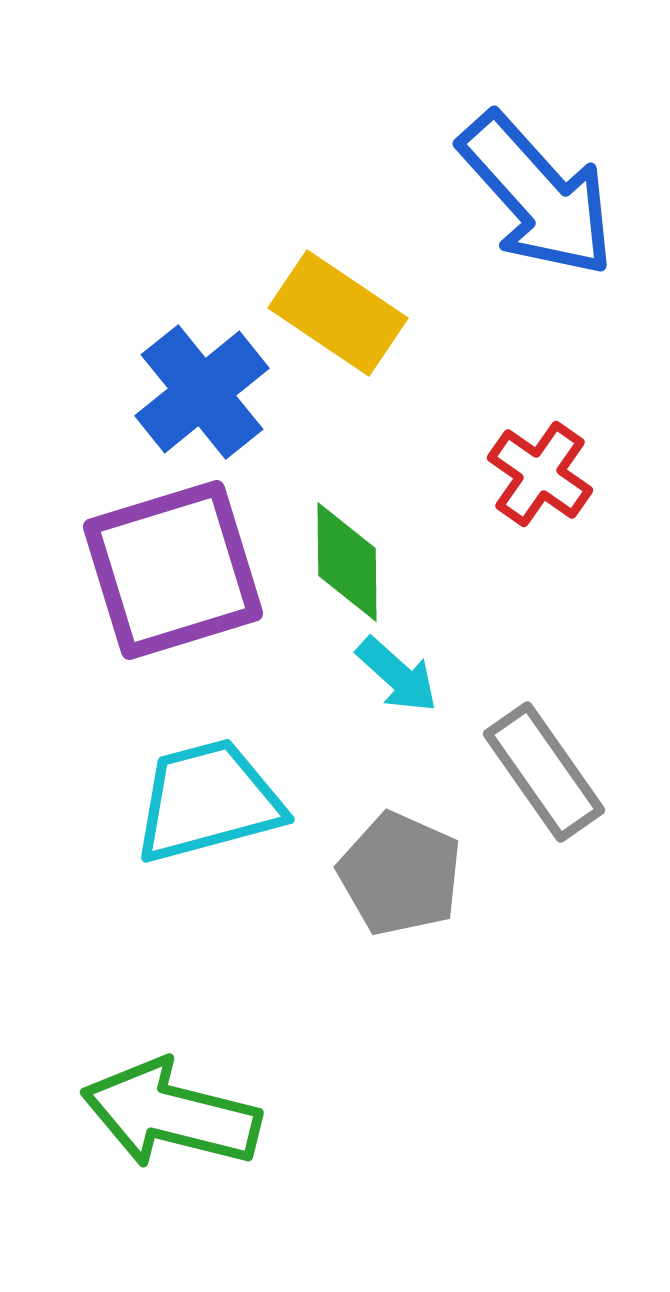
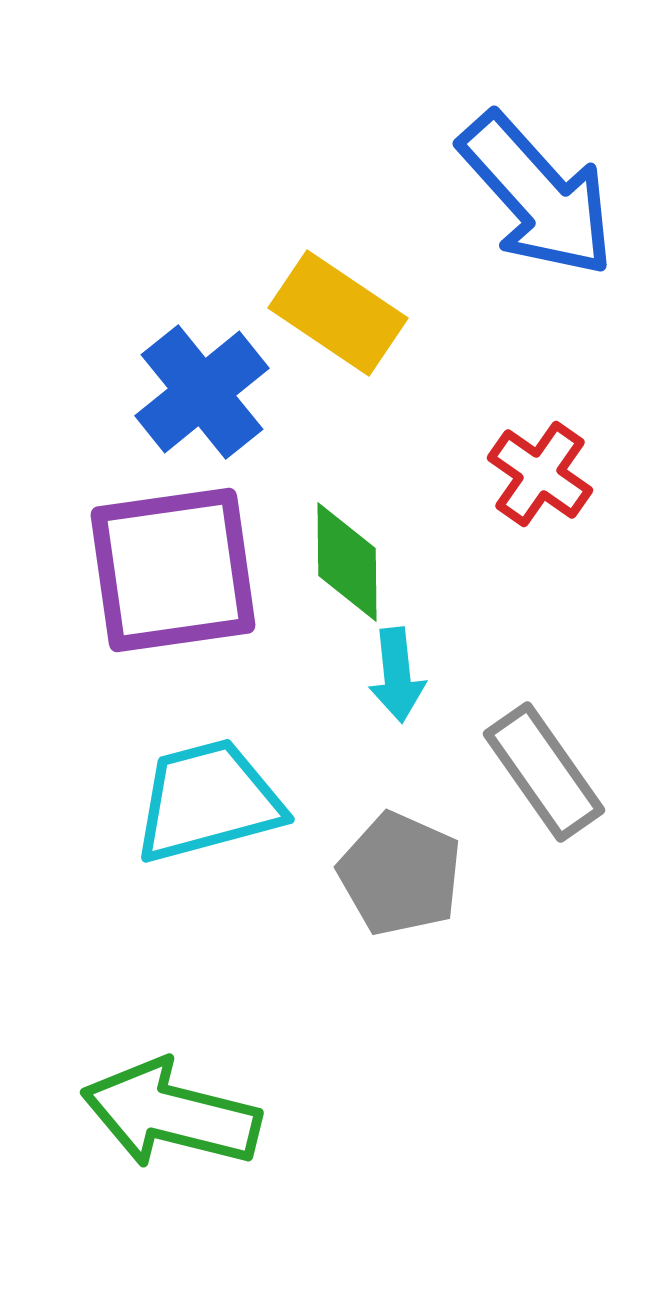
purple square: rotated 9 degrees clockwise
cyan arrow: rotated 42 degrees clockwise
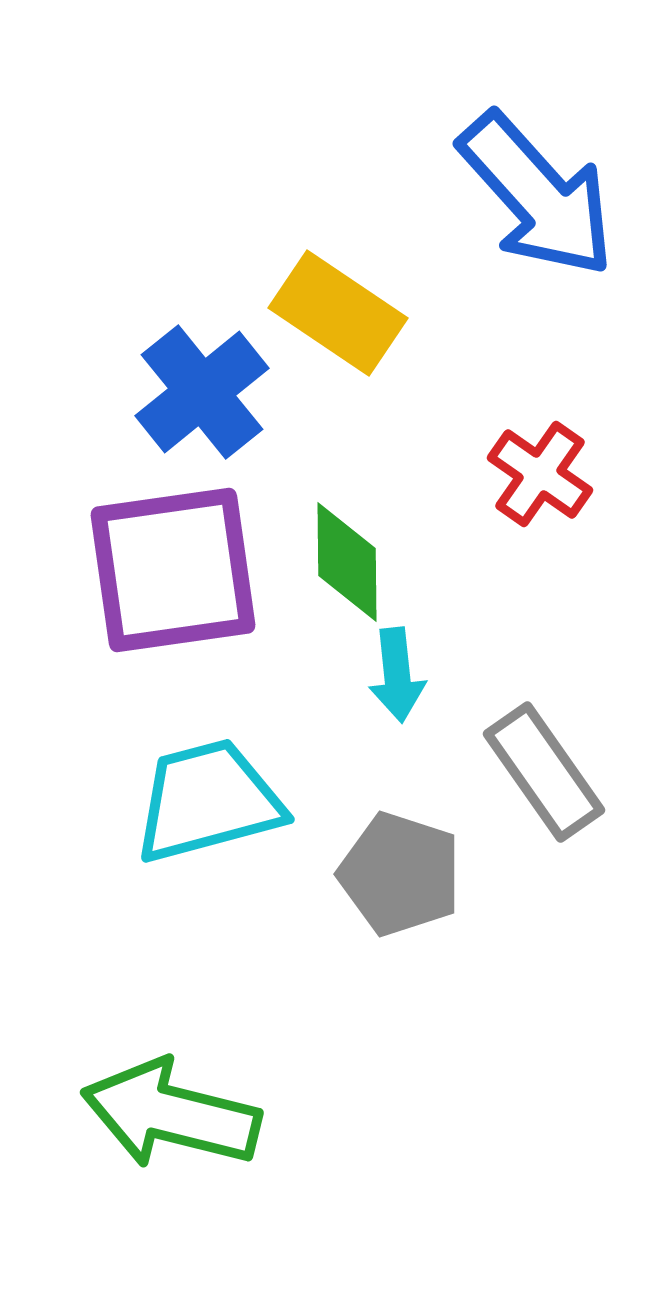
gray pentagon: rotated 6 degrees counterclockwise
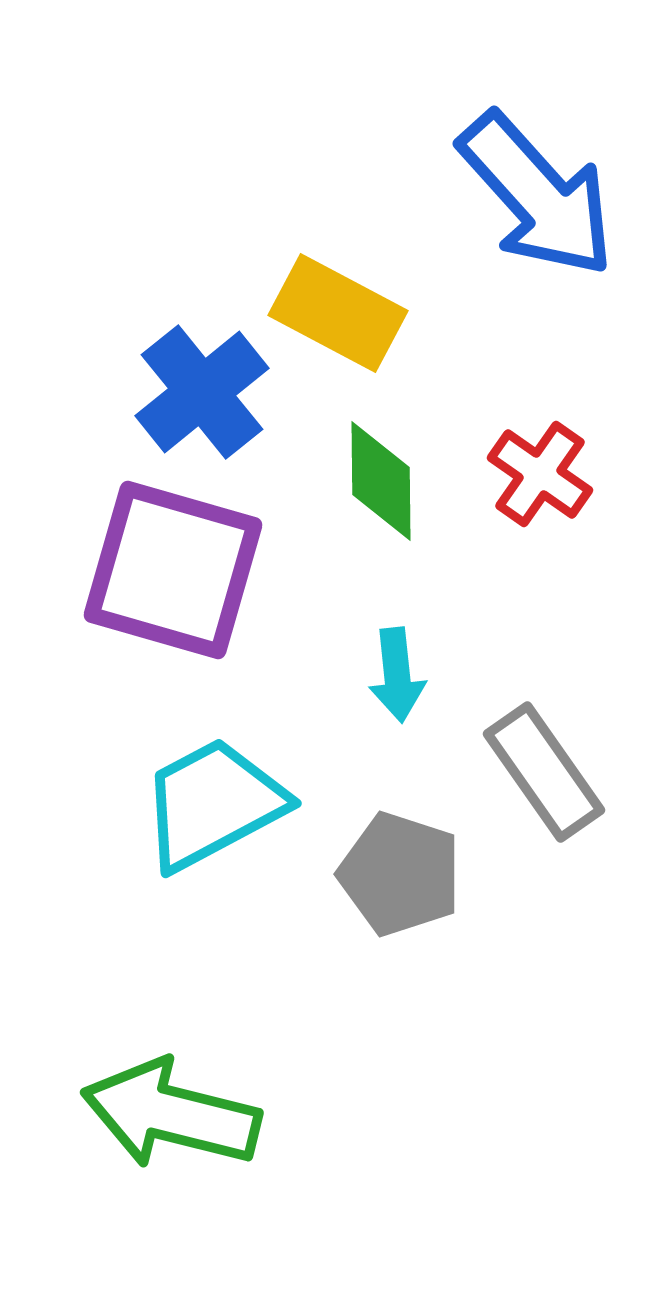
yellow rectangle: rotated 6 degrees counterclockwise
green diamond: moved 34 px right, 81 px up
purple square: rotated 24 degrees clockwise
cyan trapezoid: moved 5 px right, 3 px down; rotated 13 degrees counterclockwise
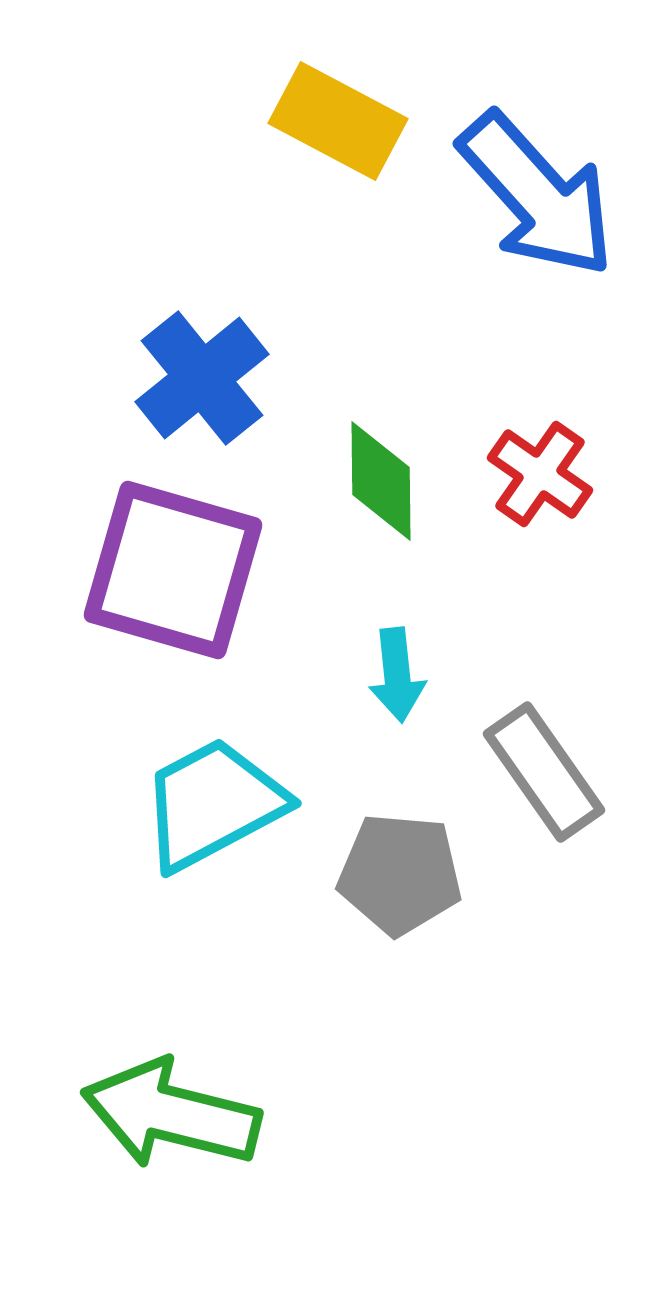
yellow rectangle: moved 192 px up
blue cross: moved 14 px up
gray pentagon: rotated 13 degrees counterclockwise
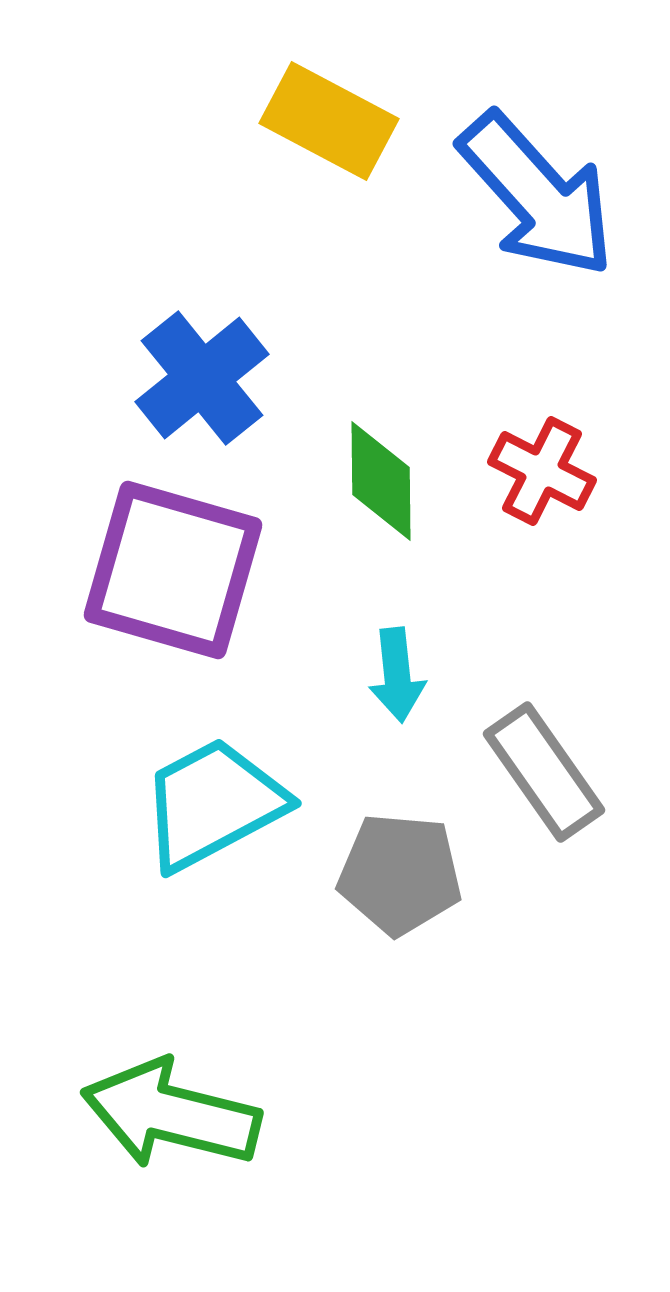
yellow rectangle: moved 9 px left
red cross: moved 2 px right, 3 px up; rotated 8 degrees counterclockwise
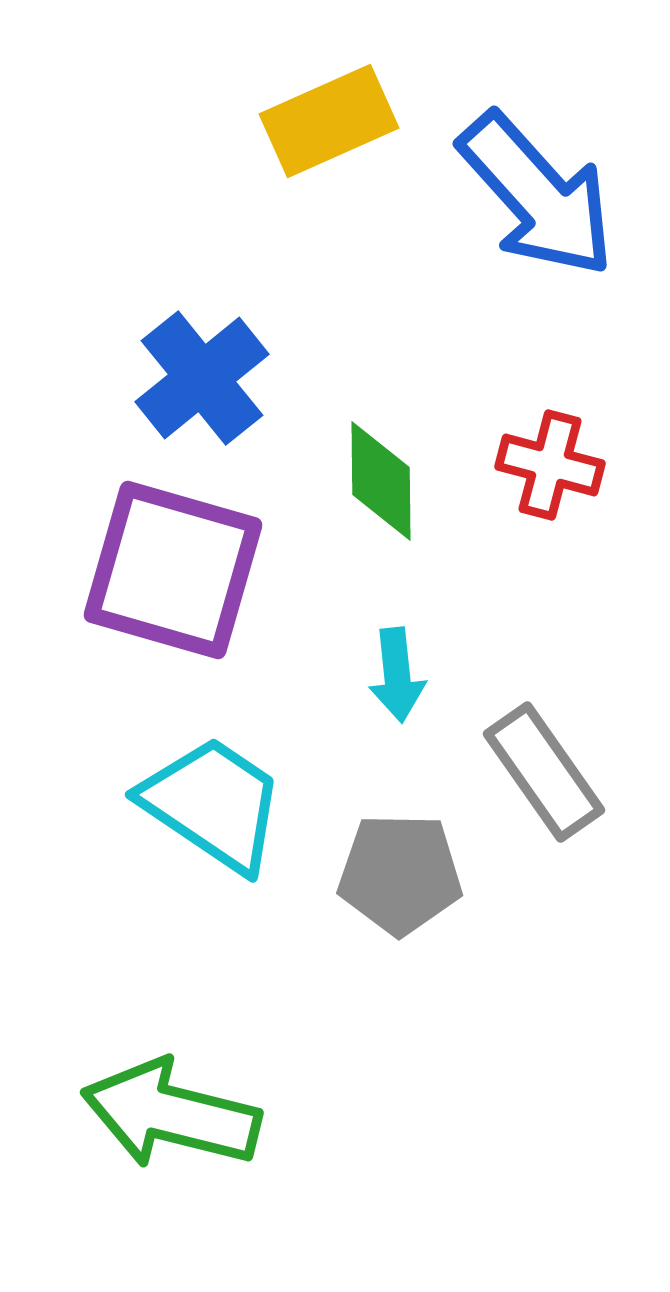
yellow rectangle: rotated 52 degrees counterclockwise
red cross: moved 8 px right, 6 px up; rotated 12 degrees counterclockwise
cyan trapezoid: rotated 62 degrees clockwise
gray pentagon: rotated 4 degrees counterclockwise
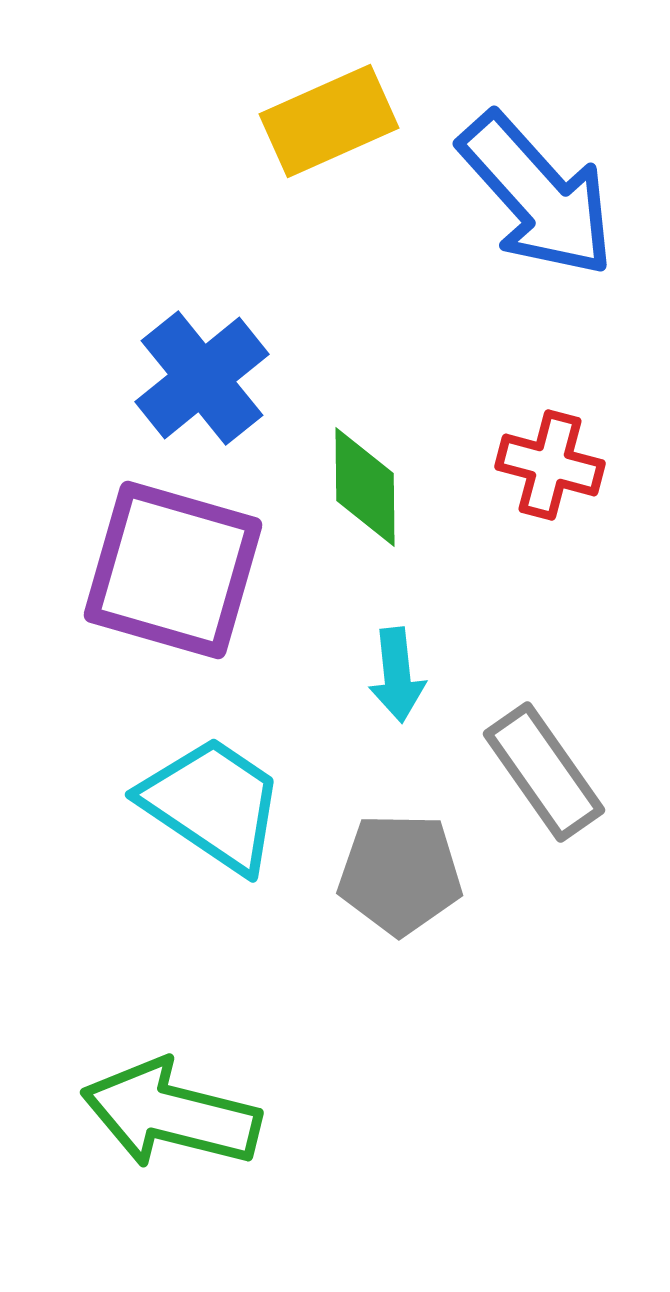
green diamond: moved 16 px left, 6 px down
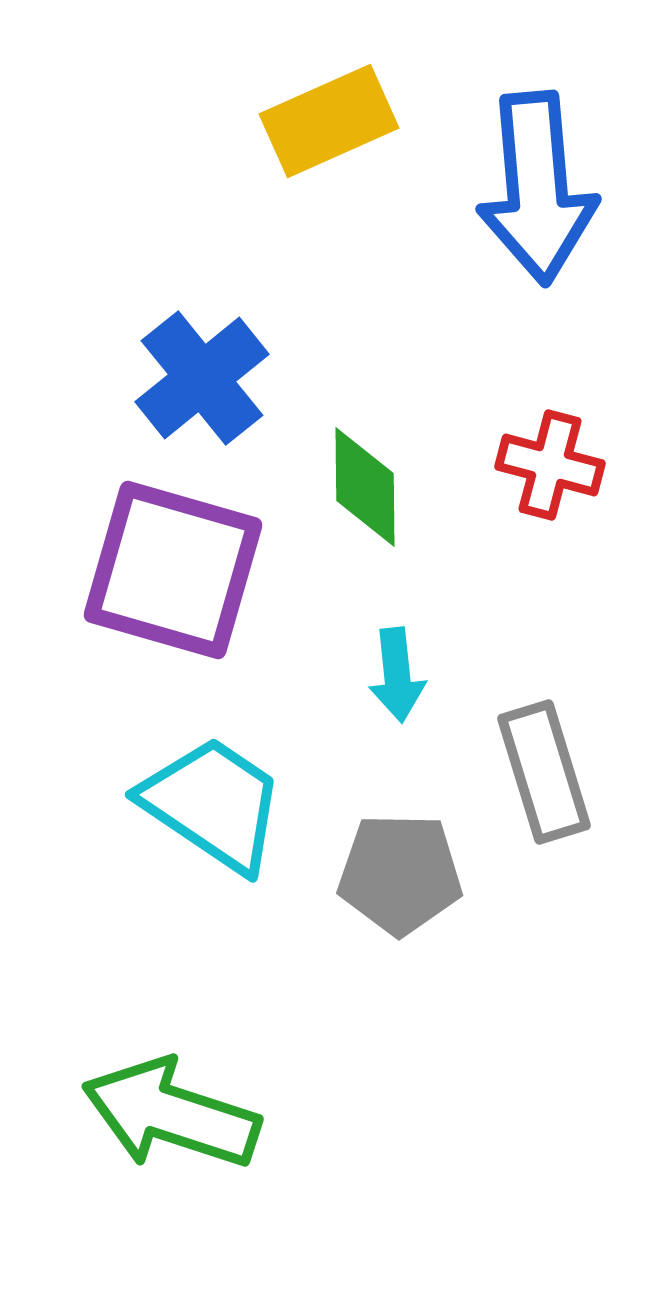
blue arrow: moved 7 px up; rotated 37 degrees clockwise
gray rectangle: rotated 18 degrees clockwise
green arrow: rotated 4 degrees clockwise
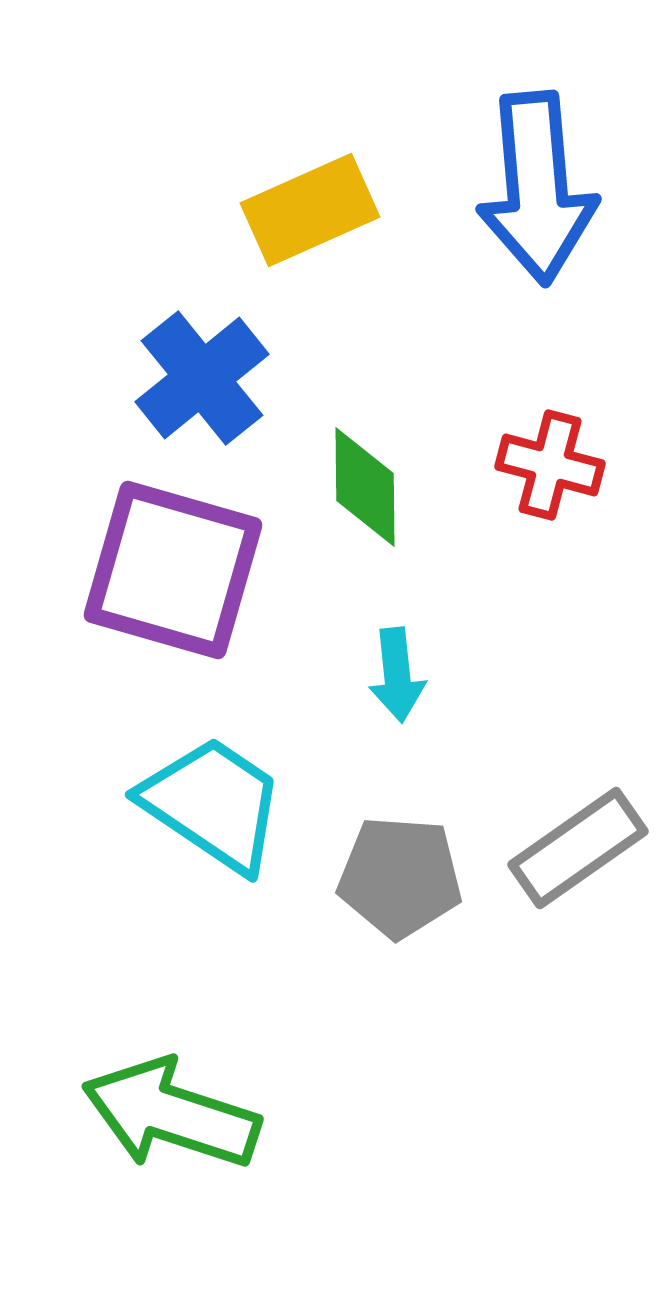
yellow rectangle: moved 19 px left, 89 px down
gray rectangle: moved 34 px right, 76 px down; rotated 72 degrees clockwise
gray pentagon: moved 3 px down; rotated 3 degrees clockwise
